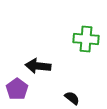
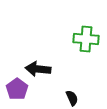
black arrow: moved 3 px down
black semicircle: rotated 28 degrees clockwise
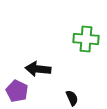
purple pentagon: moved 2 px down; rotated 10 degrees counterclockwise
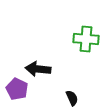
purple pentagon: moved 2 px up
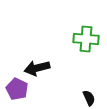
black arrow: moved 1 px left, 1 px up; rotated 20 degrees counterclockwise
black semicircle: moved 17 px right
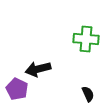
black arrow: moved 1 px right, 1 px down
black semicircle: moved 1 px left, 4 px up
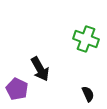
green cross: rotated 15 degrees clockwise
black arrow: moved 2 px right; rotated 105 degrees counterclockwise
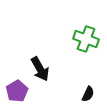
purple pentagon: moved 2 px down; rotated 15 degrees clockwise
black semicircle: rotated 49 degrees clockwise
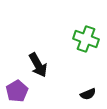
black arrow: moved 2 px left, 4 px up
black semicircle: rotated 42 degrees clockwise
